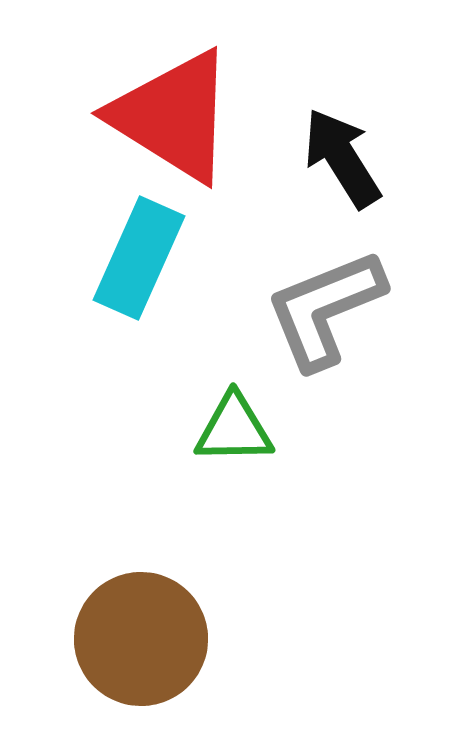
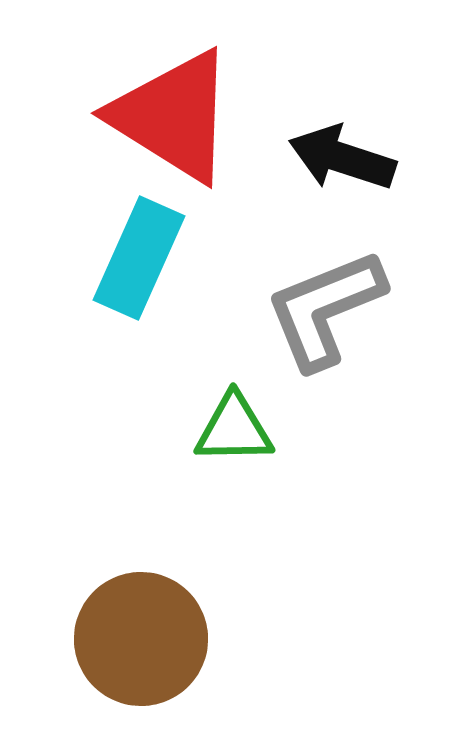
black arrow: rotated 40 degrees counterclockwise
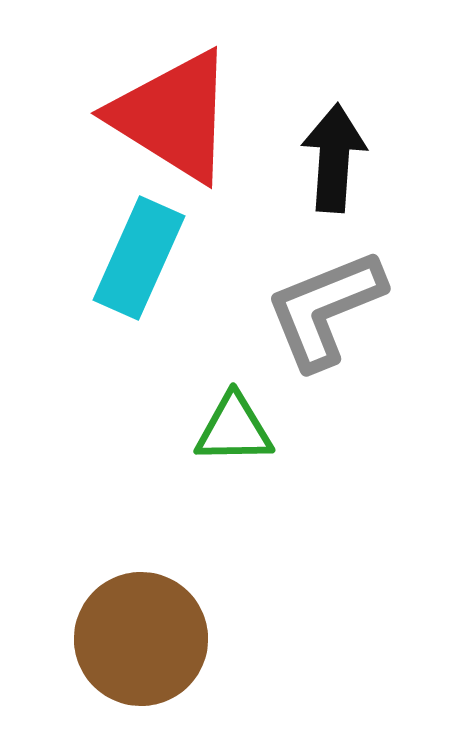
black arrow: moved 8 px left; rotated 76 degrees clockwise
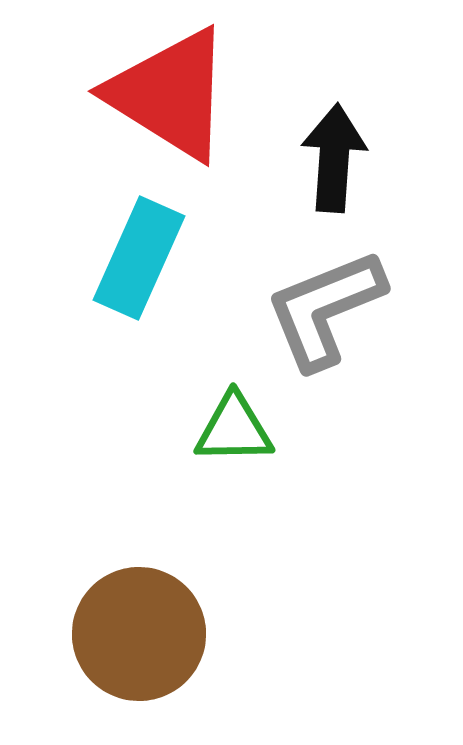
red triangle: moved 3 px left, 22 px up
brown circle: moved 2 px left, 5 px up
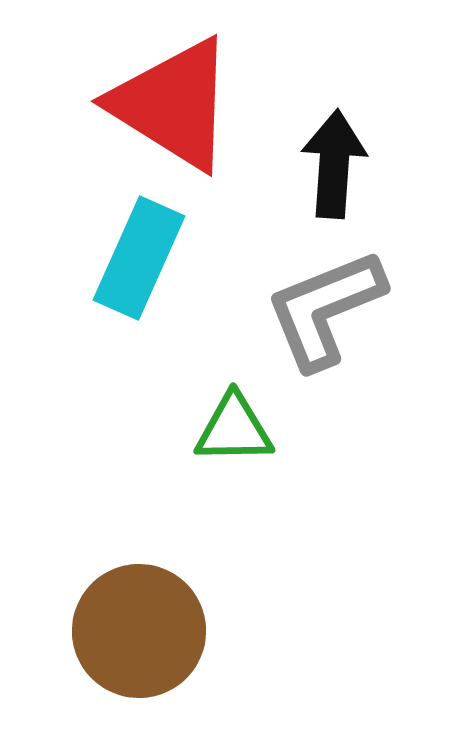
red triangle: moved 3 px right, 10 px down
black arrow: moved 6 px down
brown circle: moved 3 px up
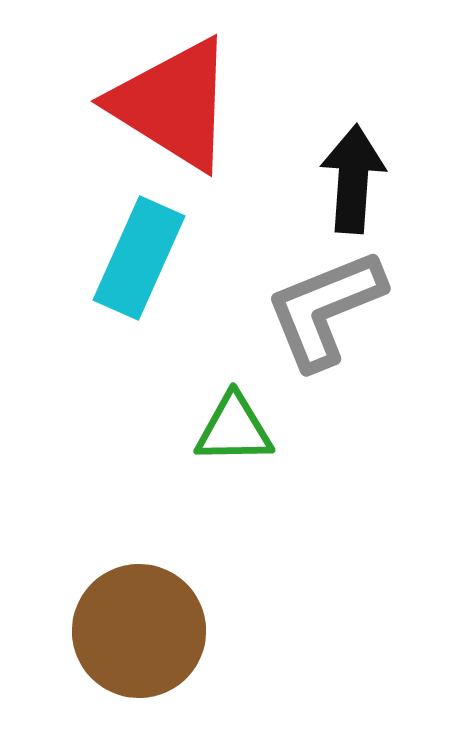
black arrow: moved 19 px right, 15 px down
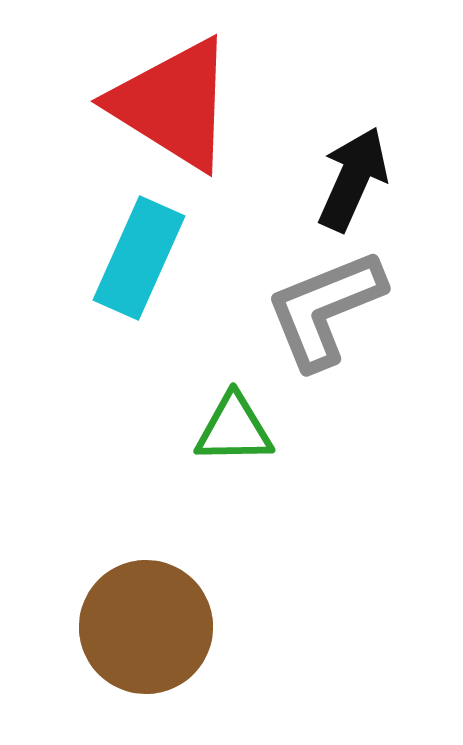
black arrow: rotated 20 degrees clockwise
brown circle: moved 7 px right, 4 px up
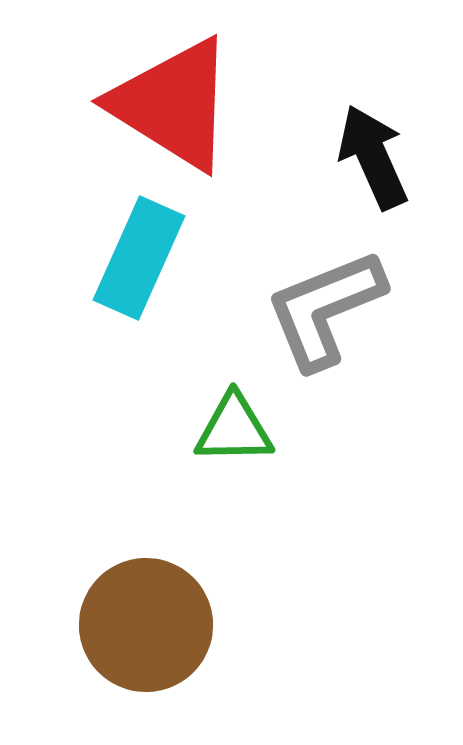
black arrow: moved 20 px right, 22 px up; rotated 48 degrees counterclockwise
brown circle: moved 2 px up
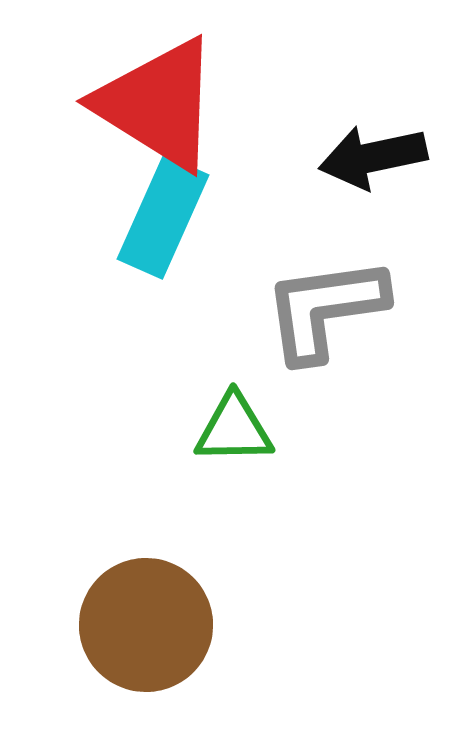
red triangle: moved 15 px left
black arrow: rotated 78 degrees counterclockwise
cyan rectangle: moved 24 px right, 41 px up
gray L-shape: rotated 14 degrees clockwise
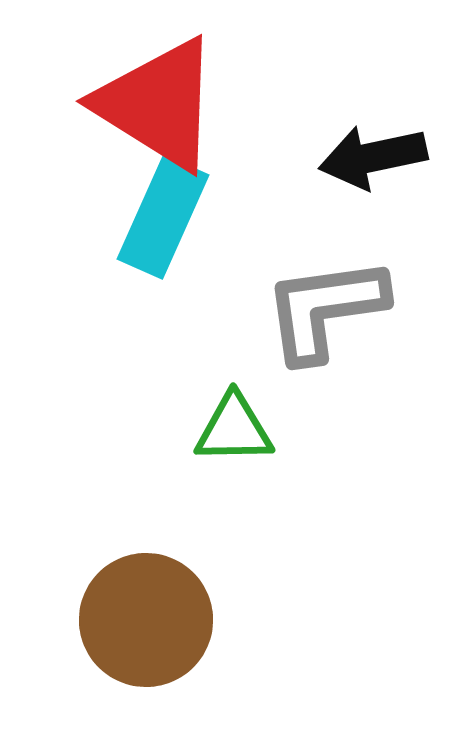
brown circle: moved 5 px up
